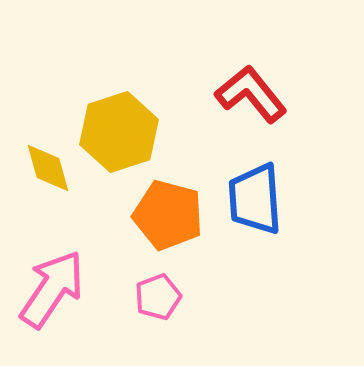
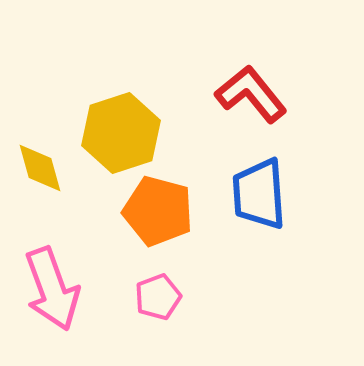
yellow hexagon: moved 2 px right, 1 px down
yellow diamond: moved 8 px left
blue trapezoid: moved 4 px right, 5 px up
orange pentagon: moved 10 px left, 4 px up
pink arrow: rotated 126 degrees clockwise
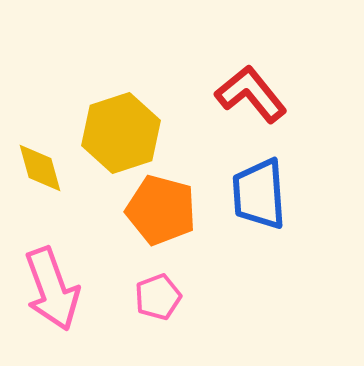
orange pentagon: moved 3 px right, 1 px up
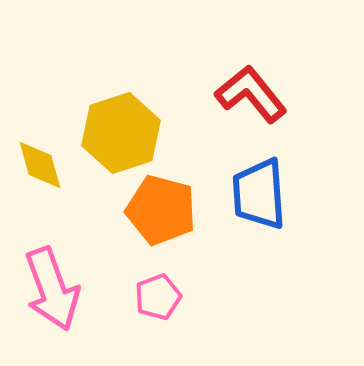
yellow diamond: moved 3 px up
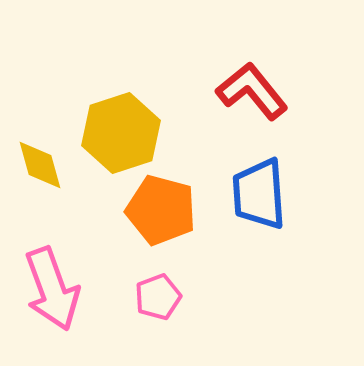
red L-shape: moved 1 px right, 3 px up
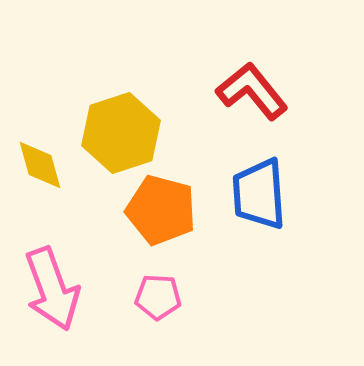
pink pentagon: rotated 24 degrees clockwise
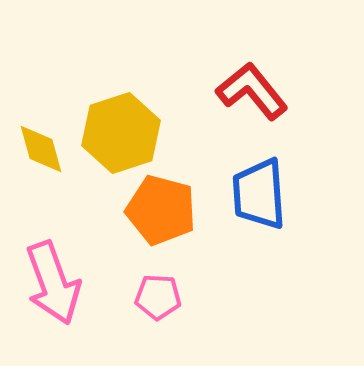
yellow diamond: moved 1 px right, 16 px up
pink arrow: moved 1 px right, 6 px up
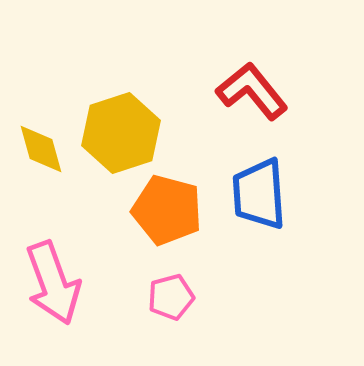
orange pentagon: moved 6 px right
pink pentagon: moved 13 px right; rotated 18 degrees counterclockwise
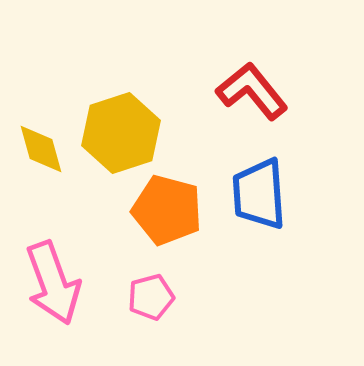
pink pentagon: moved 20 px left
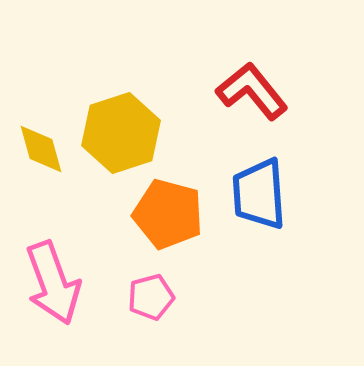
orange pentagon: moved 1 px right, 4 px down
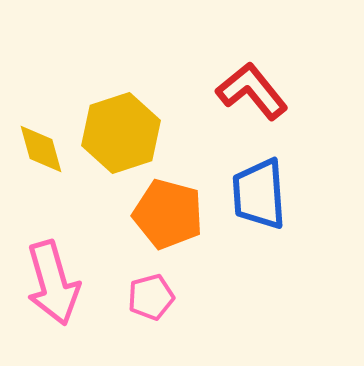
pink arrow: rotated 4 degrees clockwise
